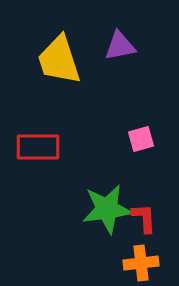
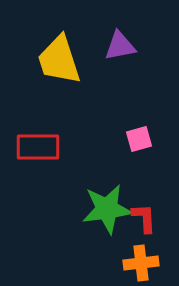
pink square: moved 2 px left
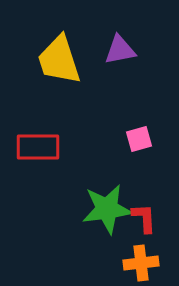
purple triangle: moved 4 px down
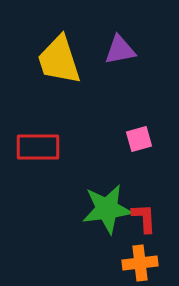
orange cross: moved 1 px left
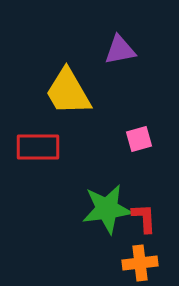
yellow trapezoid: moved 9 px right, 32 px down; rotated 12 degrees counterclockwise
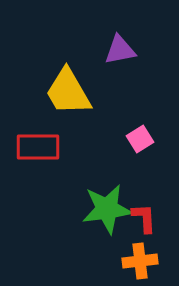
pink square: moved 1 px right; rotated 16 degrees counterclockwise
orange cross: moved 2 px up
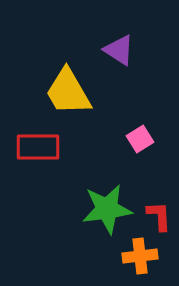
purple triangle: moved 1 px left; rotated 44 degrees clockwise
red L-shape: moved 15 px right, 2 px up
orange cross: moved 5 px up
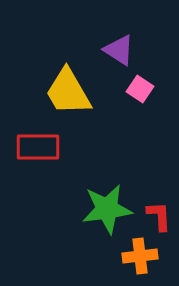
pink square: moved 50 px up; rotated 24 degrees counterclockwise
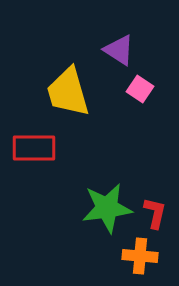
yellow trapezoid: rotated 14 degrees clockwise
red rectangle: moved 4 px left, 1 px down
green star: moved 1 px up
red L-shape: moved 4 px left, 3 px up; rotated 16 degrees clockwise
orange cross: rotated 12 degrees clockwise
